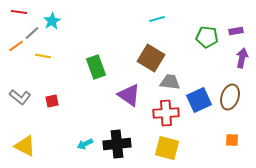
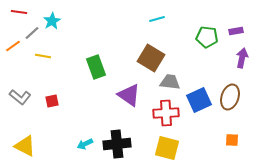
orange line: moved 3 px left
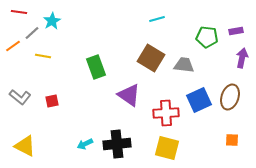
gray trapezoid: moved 14 px right, 17 px up
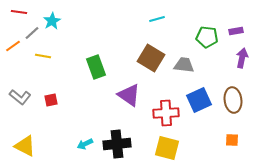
brown ellipse: moved 3 px right, 3 px down; rotated 25 degrees counterclockwise
red square: moved 1 px left, 1 px up
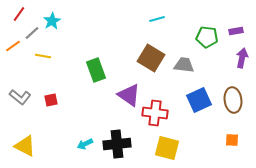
red line: moved 2 px down; rotated 63 degrees counterclockwise
green rectangle: moved 3 px down
red cross: moved 11 px left; rotated 10 degrees clockwise
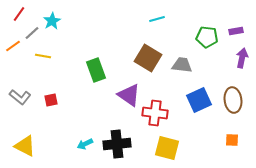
brown square: moved 3 px left
gray trapezoid: moved 2 px left
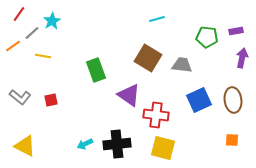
red cross: moved 1 px right, 2 px down
yellow square: moved 4 px left
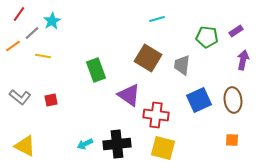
purple rectangle: rotated 24 degrees counterclockwise
purple arrow: moved 1 px right, 2 px down
gray trapezoid: rotated 90 degrees counterclockwise
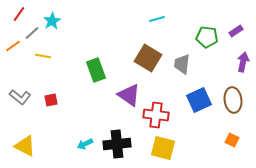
purple arrow: moved 2 px down
gray trapezoid: moved 1 px up
orange square: rotated 24 degrees clockwise
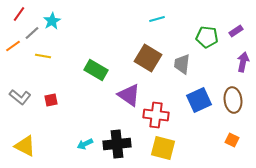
green rectangle: rotated 40 degrees counterclockwise
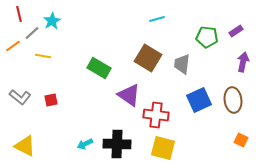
red line: rotated 49 degrees counterclockwise
green rectangle: moved 3 px right, 2 px up
orange square: moved 9 px right
black cross: rotated 8 degrees clockwise
